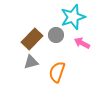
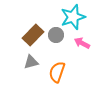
brown rectangle: moved 1 px right, 4 px up
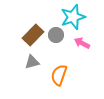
gray triangle: moved 1 px right
orange semicircle: moved 2 px right, 3 px down
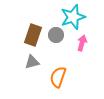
brown rectangle: rotated 25 degrees counterclockwise
pink arrow: rotated 77 degrees clockwise
orange semicircle: moved 1 px left, 2 px down
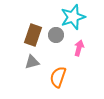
pink arrow: moved 3 px left, 5 px down
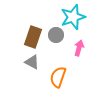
brown rectangle: moved 2 px down
gray triangle: rotated 42 degrees clockwise
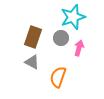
gray circle: moved 5 px right, 3 px down
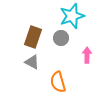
cyan star: moved 1 px left, 1 px up
pink arrow: moved 8 px right, 7 px down; rotated 14 degrees counterclockwise
orange semicircle: moved 5 px down; rotated 35 degrees counterclockwise
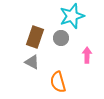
brown rectangle: moved 2 px right
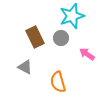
brown rectangle: rotated 45 degrees counterclockwise
pink arrow: moved 1 px up; rotated 56 degrees counterclockwise
gray triangle: moved 7 px left, 5 px down
